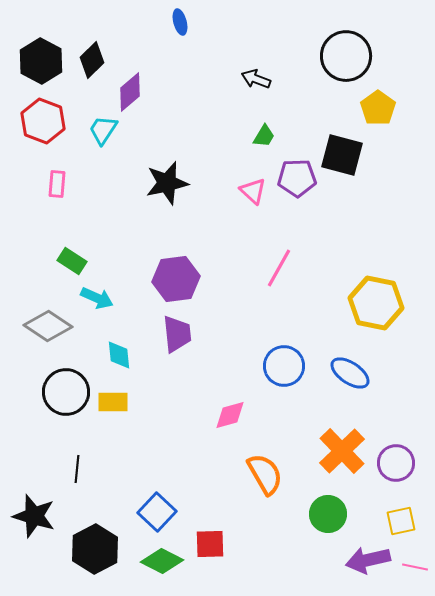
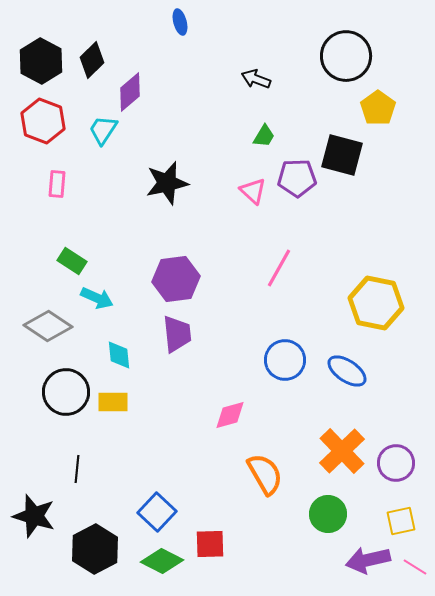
blue circle at (284, 366): moved 1 px right, 6 px up
blue ellipse at (350, 373): moved 3 px left, 2 px up
pink line at (415, 567): rotated 20 degrees clockwise
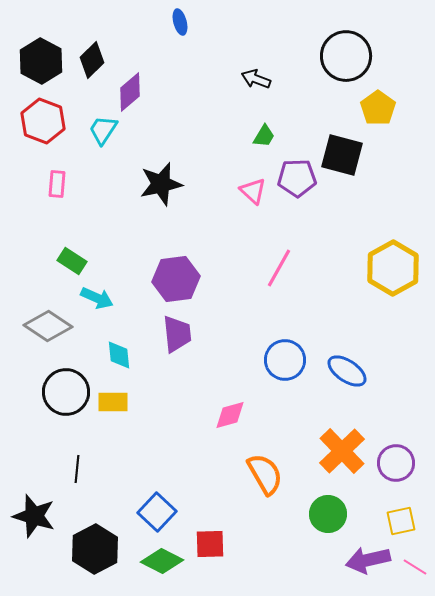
black star at (167, 183): moved 6 px left, 1 px down
yellow hexagon at (376, 303): moved 17 px right, 35 px up; rotated 20 degrees clockwise
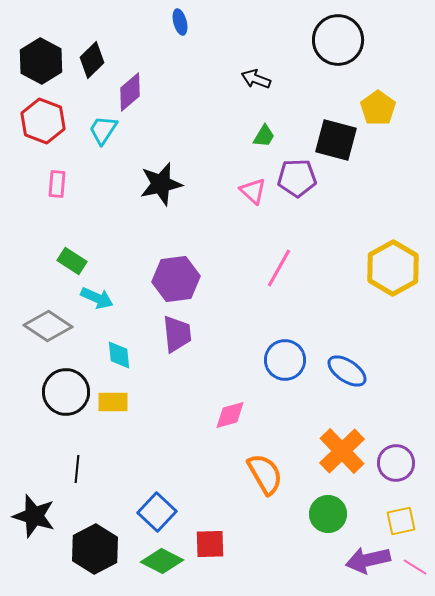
black circle at (346, 56): moved 8 px left, 16 px up
black square at (342, 155): moved 6 px left, 15 px up
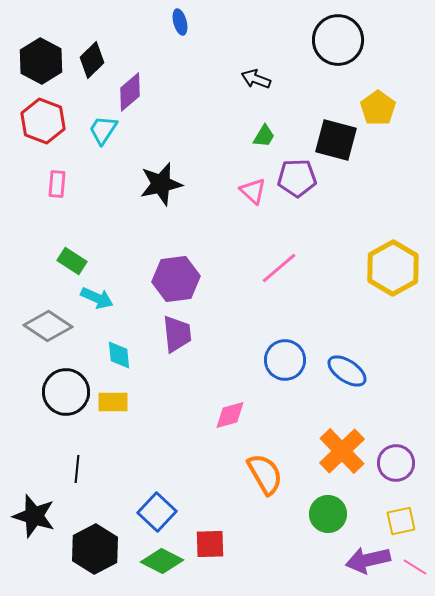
pink line at (279, 268): rotated 21 degrees clockwise
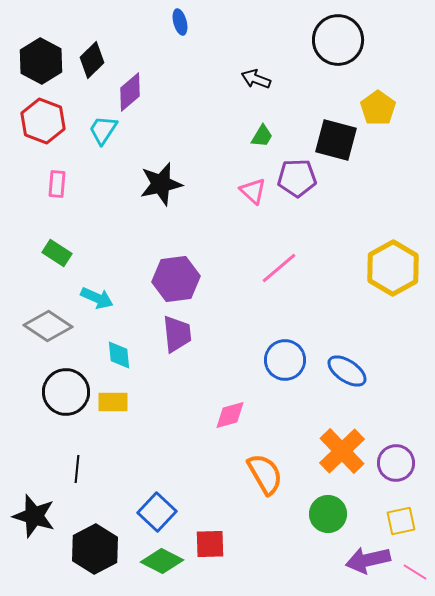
green trapezoid at (264, 136): moved 2 px left
green rectangle at (72, 261): moved 15 px left, 8 px up
pink line at (415, 567): moved 5 px down
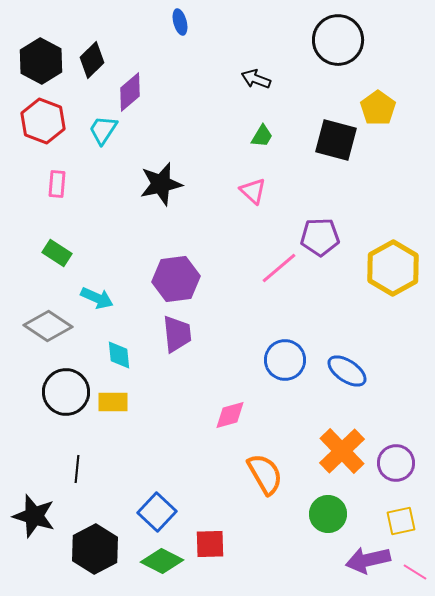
purple pentagon at (297, 178): moved 23 px right, 59 px down
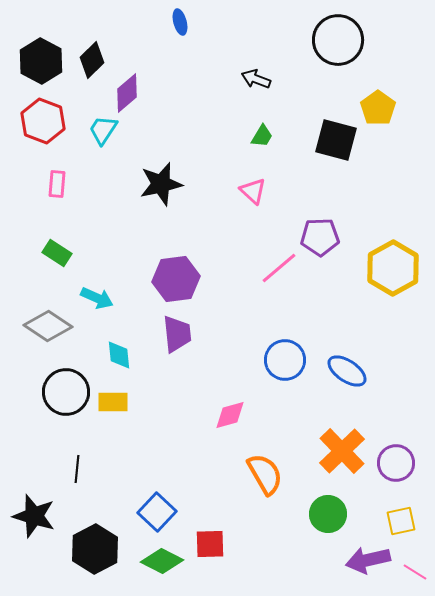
purple diamond at (130, 92): moved 3 px left, 1 px down
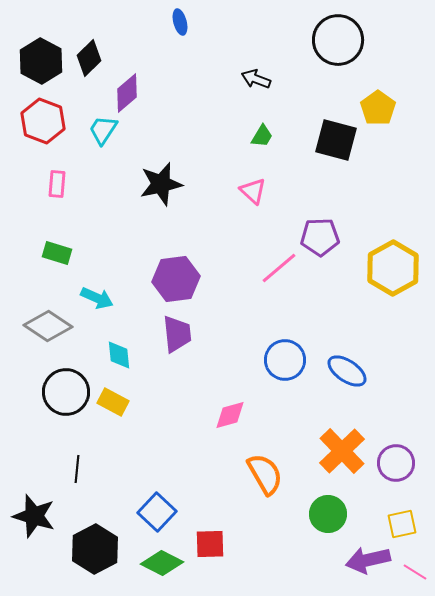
black diamond at (92, 60): moved 3 px left, 2 px up
green rectangle at (57, 253): rotated 16 degrees counterclockwise
yellow rectangle at (113, 402): rotated 28 degrees clockwise
yellow square at (401, 521): moved 1 px right, 3 px down
green diamond at (162, 561): moved 2 px down
